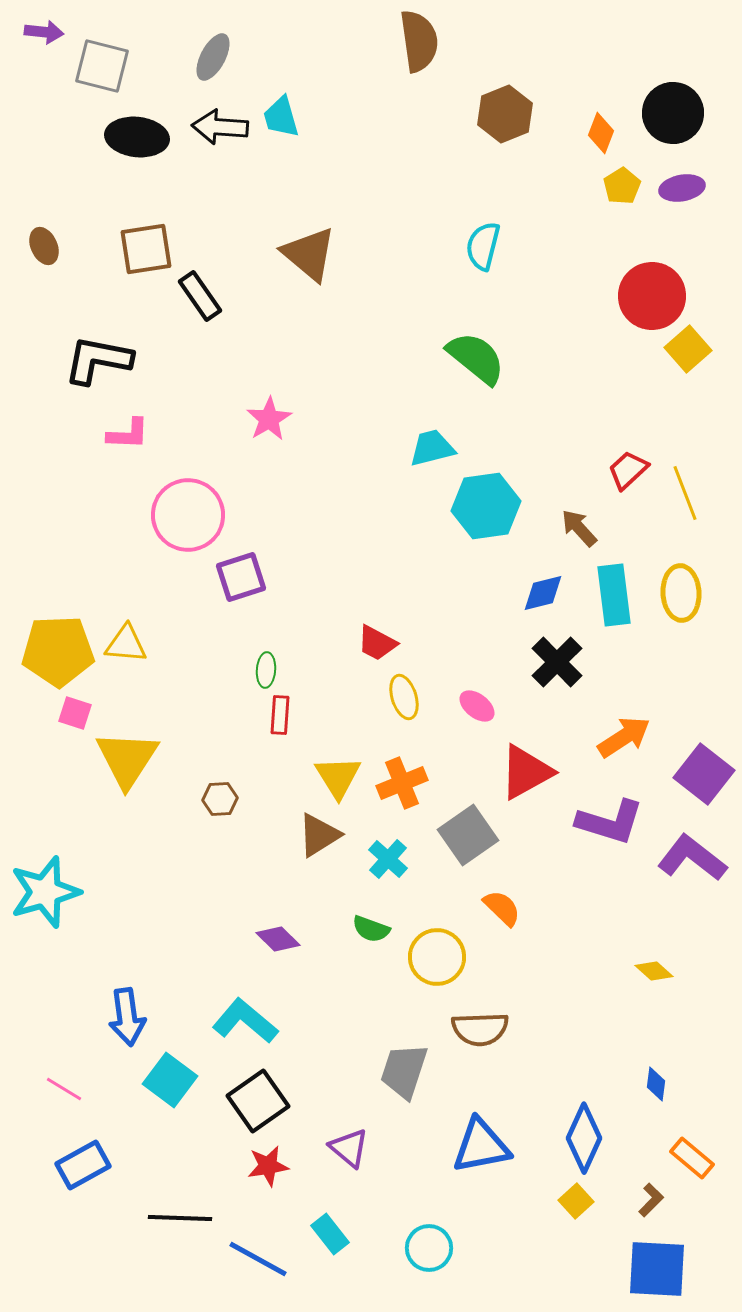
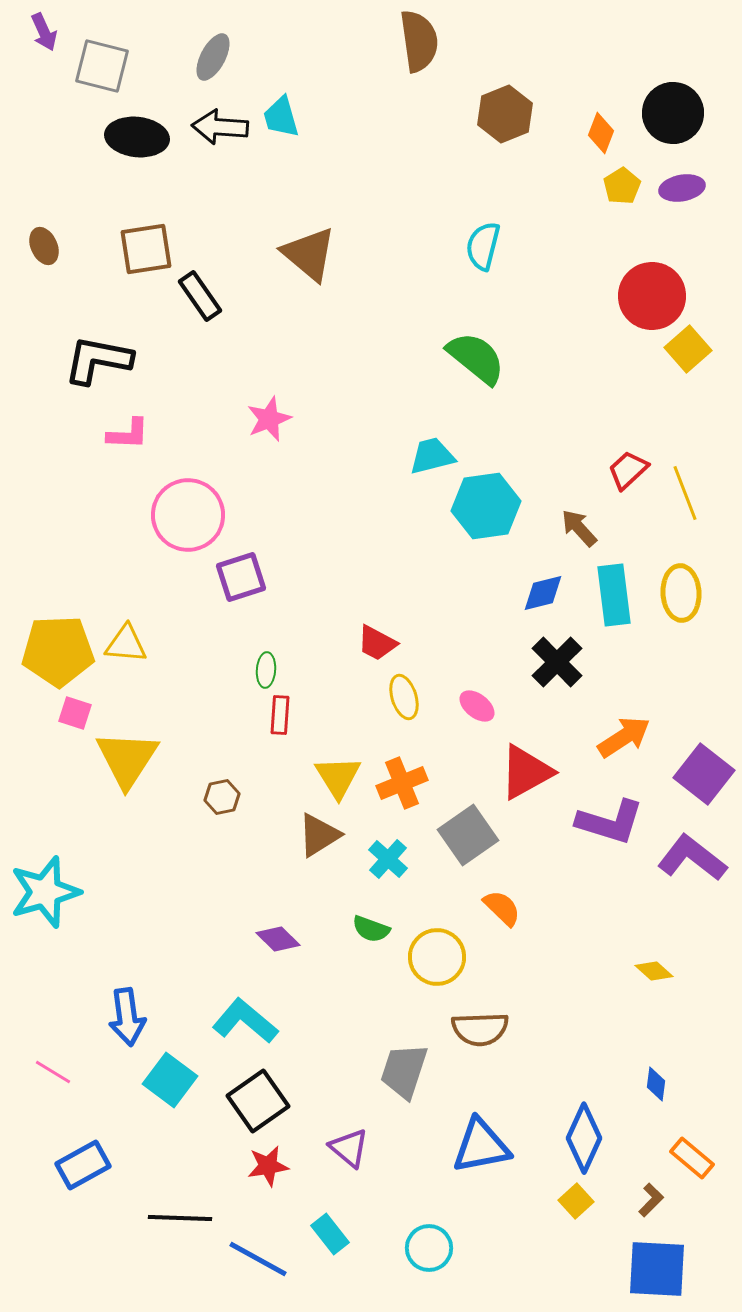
purple arrow at (44, 32): rotated 60 degrees clockwise
pink star at (269, 419): rotated 9 degrees clockwise
cyan trapezoid at (432, 448): moved 8 px down
brown hexagon at (220, 799): moved 2 px right, 2 px up; rotated 8 degrees counterclockwise
pink line at (64, 1089): moved 11 px left, 17 px up
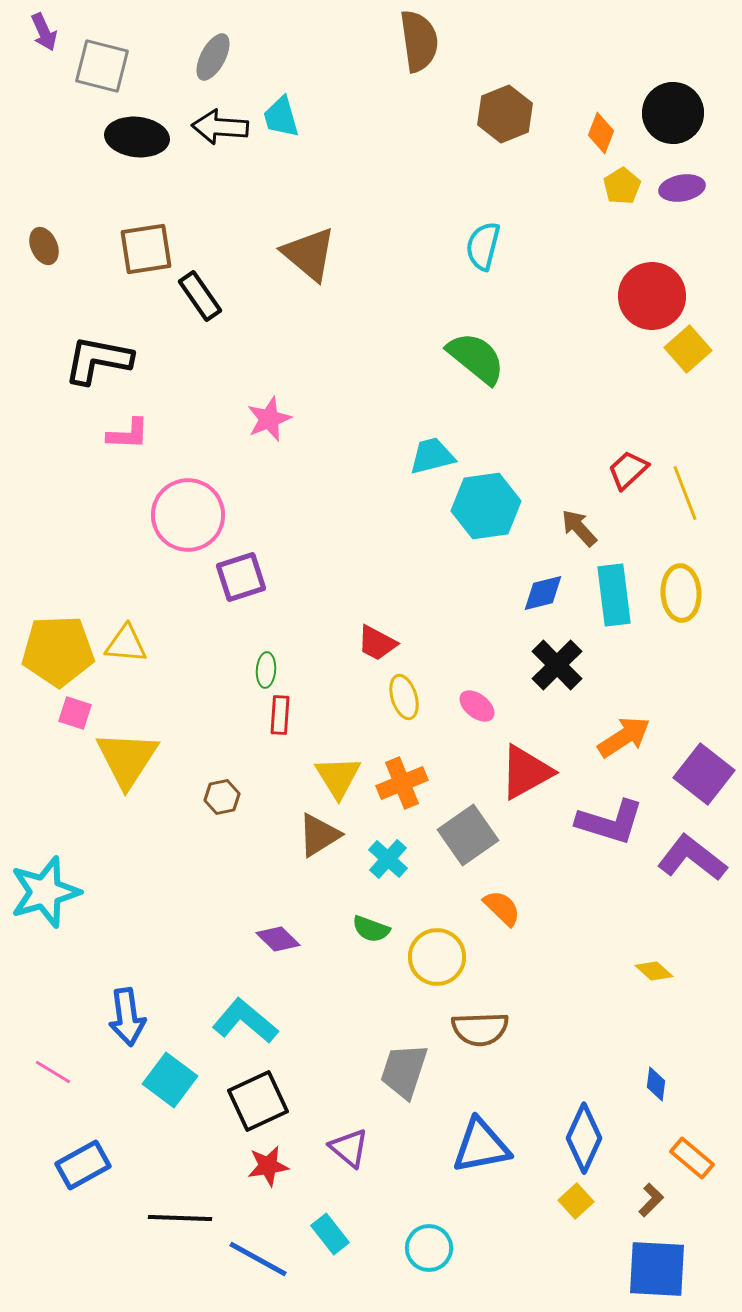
black cross at (557, 662): moved 3 px down
black square at (258, 1101): rotated 10 degrees clockwise
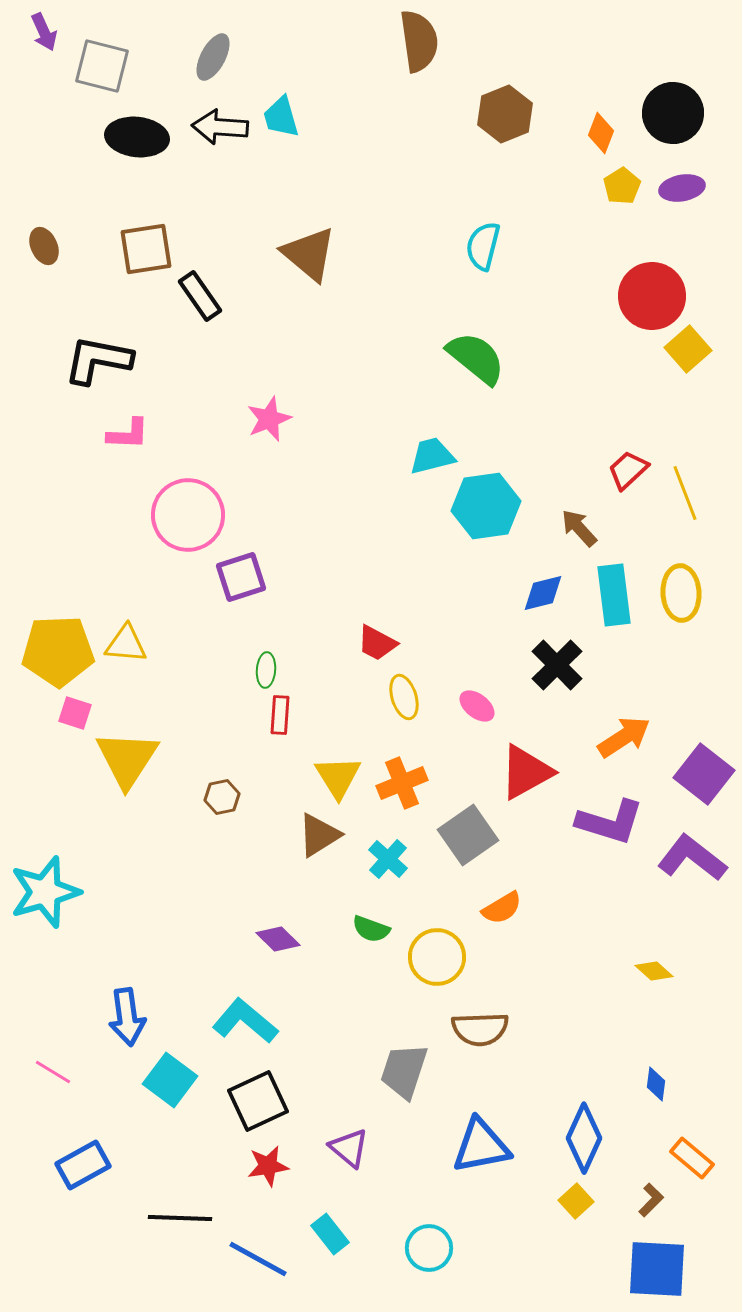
orange semicircle at (502, 908): rotated 105 degrees clockwise
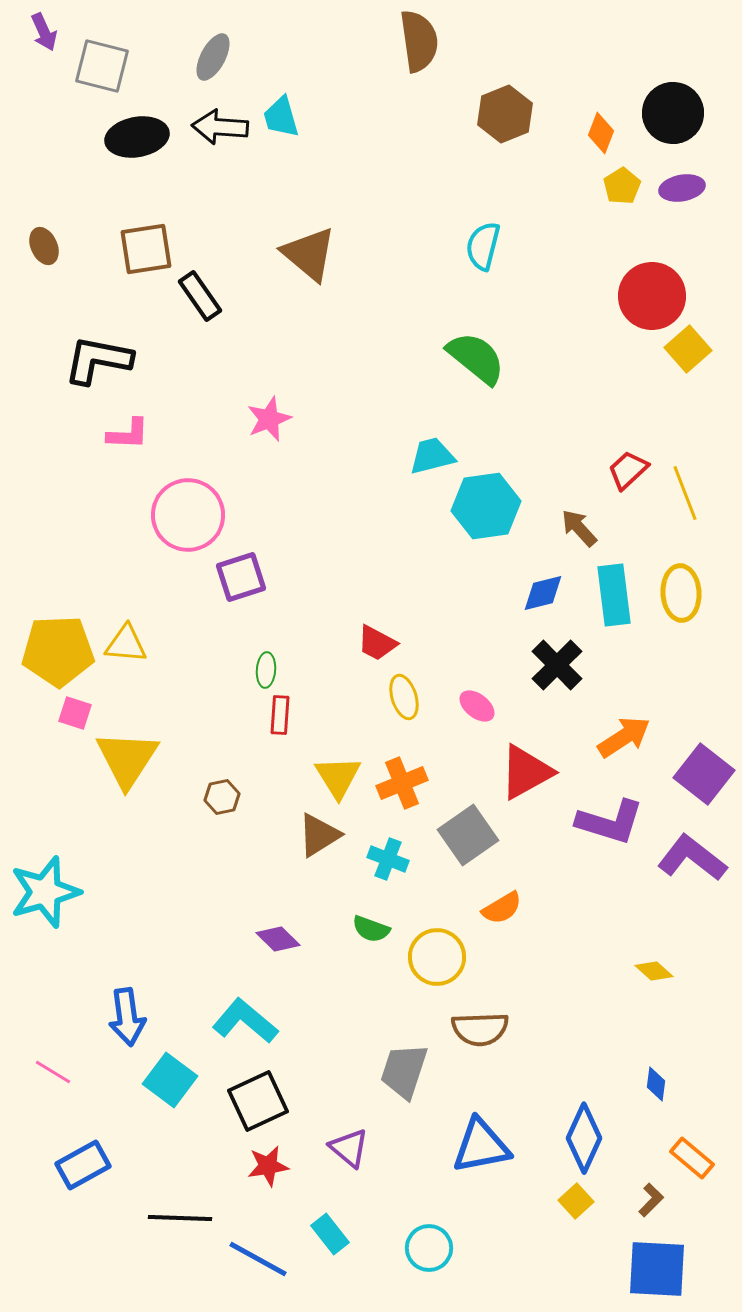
black ellipse at (137, 137): rotated 16 degrees counterclockwise
cyan cross at (388, 859): rotated 21 degrees counterclockwise
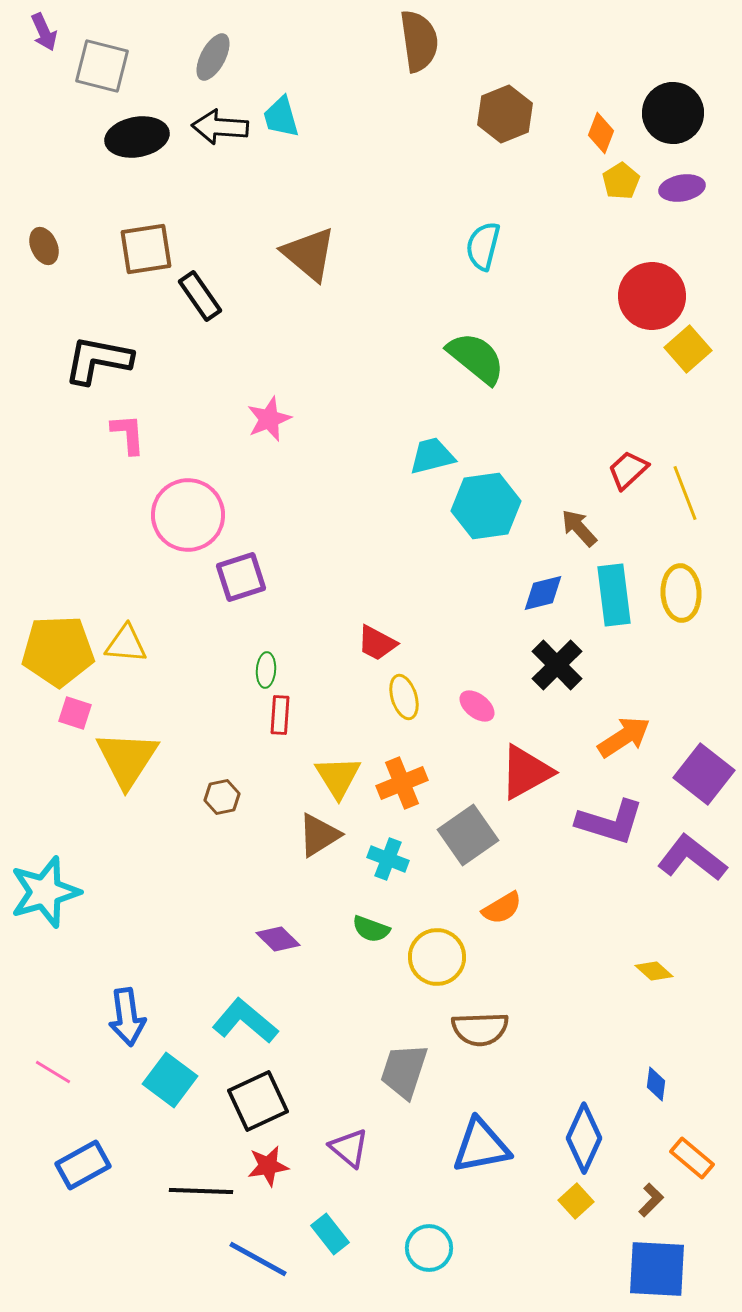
yellow pentagon at (622, 186): moved 1 px left, 5 px up
pink L-shape at (128, 434): rotated 96 degrees counterclockwise
black line at (180, 1218): moved 21 px right, 27 px up
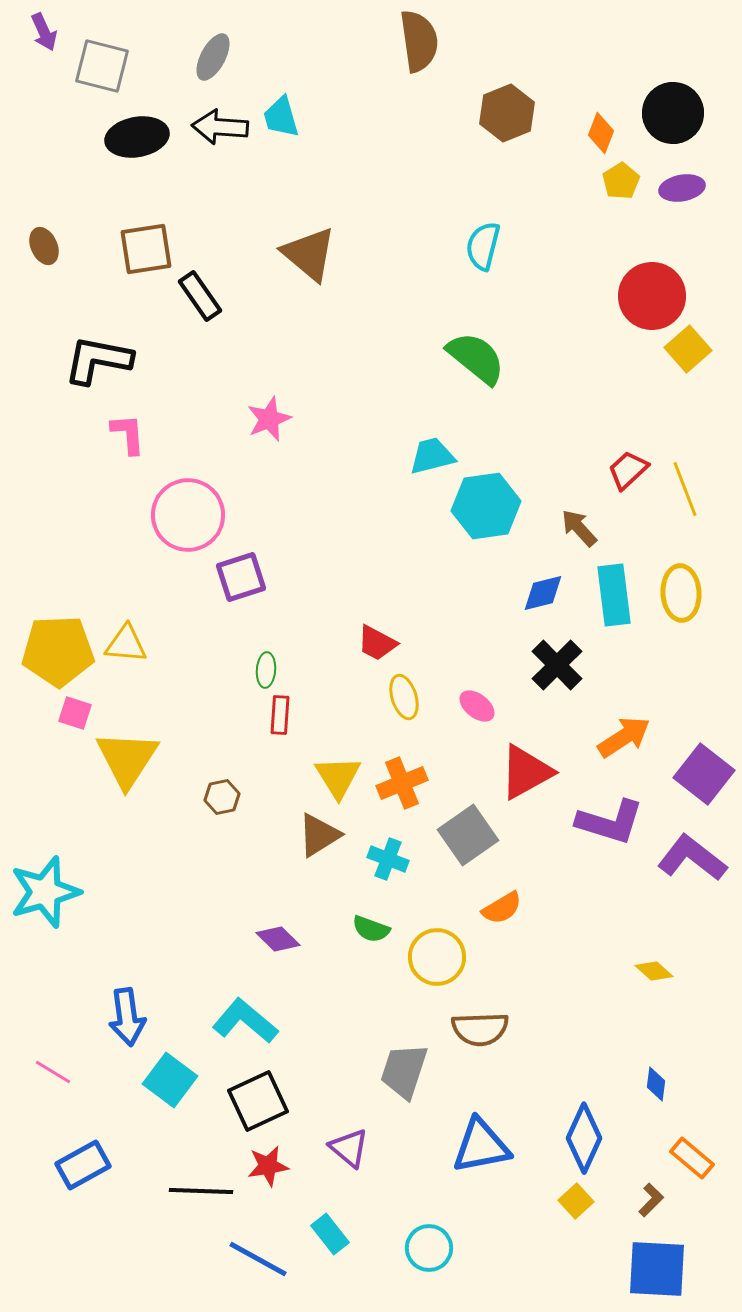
brown hexagon at (505, 114): moved 2 px right, 1 px up
yellow line at (685, 493): moved 4 px up
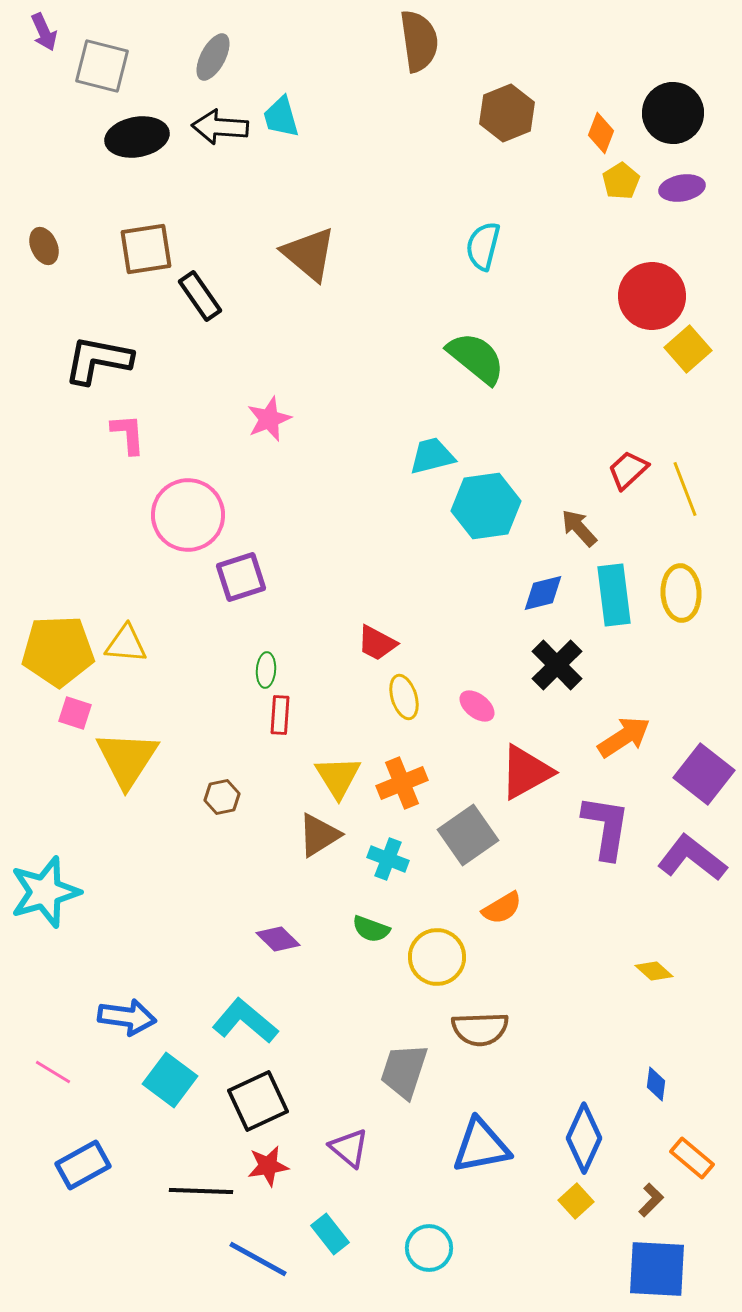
purple L-shape at (610, 822): moved 4 px left, 5 px down; rotated 98 degrees counterclockwise
blue arrow at (127, 1017): rotated 74 degrees counterclockwise
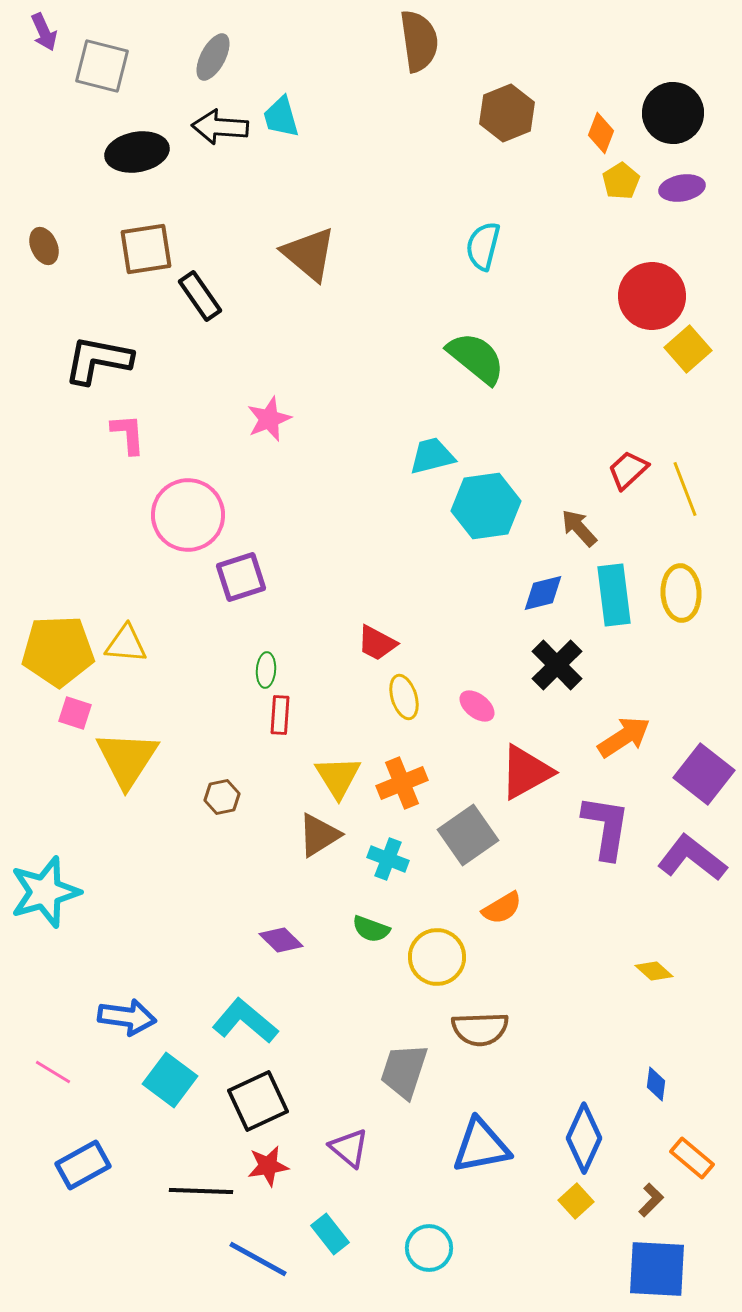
black ellipse at (137, 137): moved 15 px down
purple diamond at (278, 939): moved 3 px right, 1 px down
